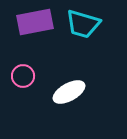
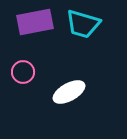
pink circle: moved 4 px up
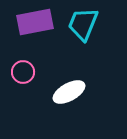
cyan trapezoid: rotated 96 degrees clockwise
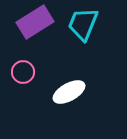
purple rectangle: rotated 21 degrees counterclockwise
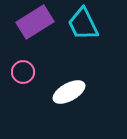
cyan trapezoid: rotated 48 degrees counterclockwise
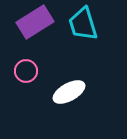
cyan trapezoid: rotated 9 degrees clockwise
pink circle: moved 3 px right, 1 px up
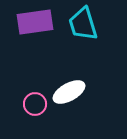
purple rectangle: rotated 24 degrees clockwise
pink circle: moved 9 px right, 33 px down
